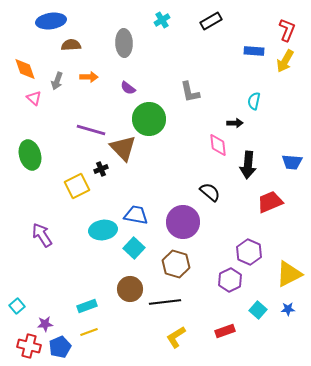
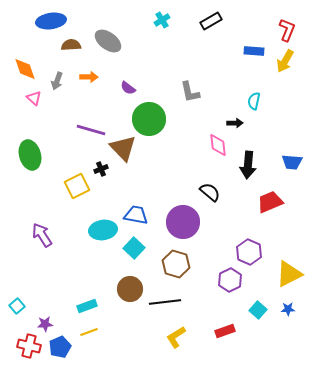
gray ellipse at (124, 43): moved 16 px left, 2 px up; rotated 52 degrees counterclockwise
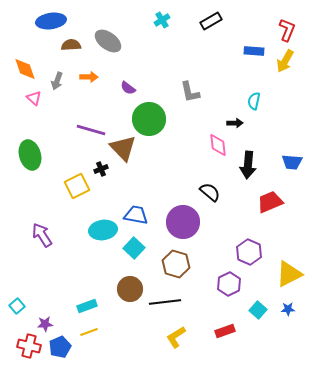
purple hexagon at (230, 280): moved 1 px left, 4 px down
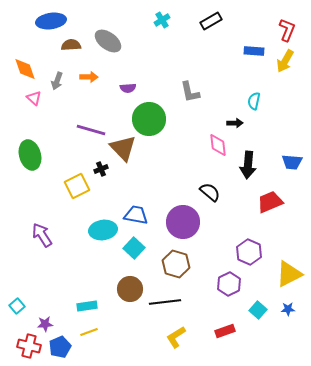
purple semicircle at (128, 88): rotated 42 degrees counterclockwise
cyan rectangle at (87, 306): rotated 12 degrees clockwise
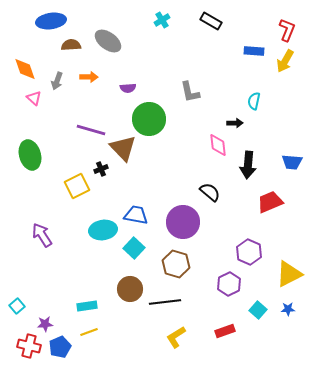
black rectangle at (211, 21): rotated 60 degrees clockwise
